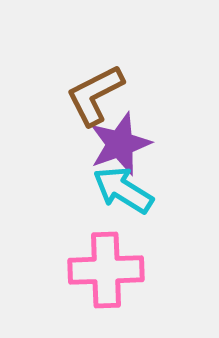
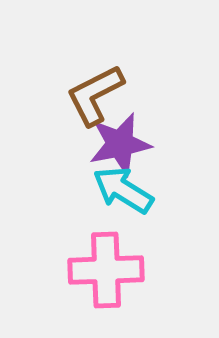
purple star: rotated 8 degrees clockwise
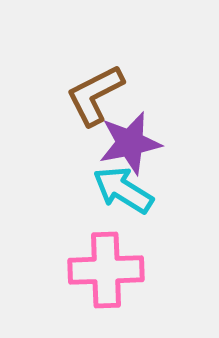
purple star: moved 10 px right, 1 px up
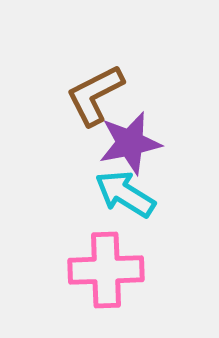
cyan arrow: moved 2 px right, 4 px down
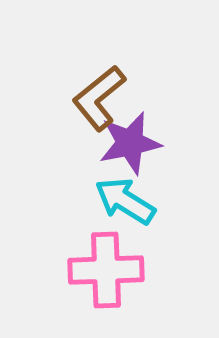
brown L-shape: moved 4 px right, 3 px down; rotated 12 degrees counterclockwise
cyan arrow: moved 7 px down
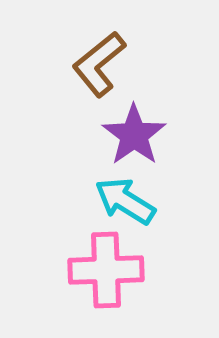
brown L-shape: moved 34 px up
purple star: moved 4 px right, 8 px up; rotated 24 degrees counterclockwise
